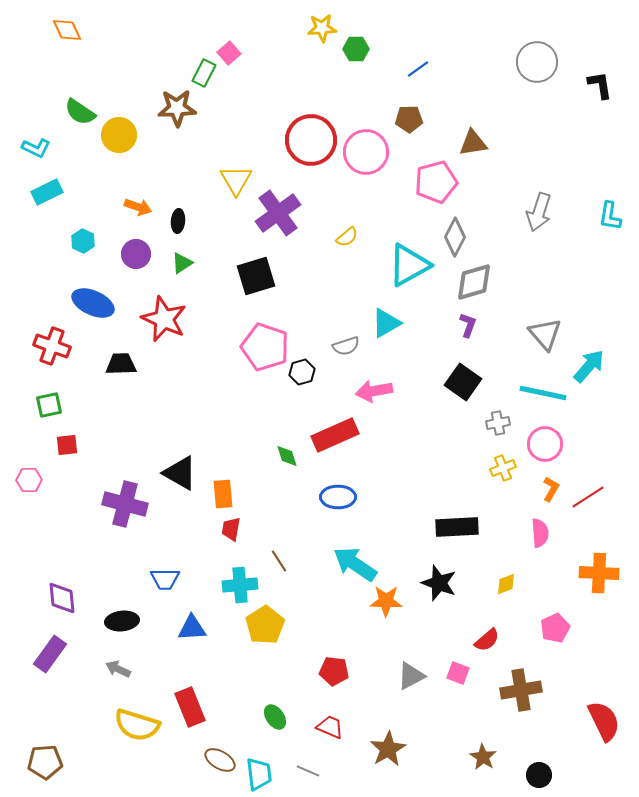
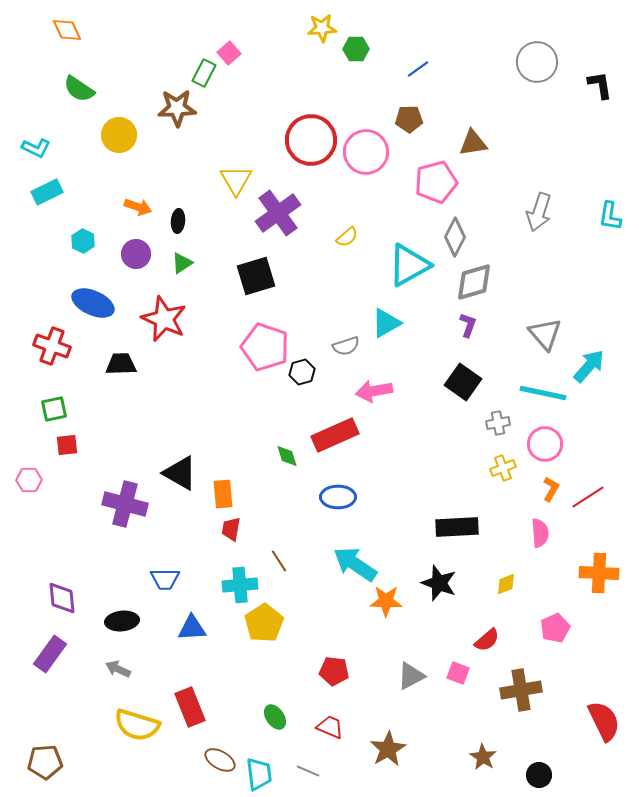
green semicircle at (80, 112): moved 1 px left, 23 px up
green square at (49, 405): moved 5 px right, 4 px down
yellow pentagon at (265, 625): moved 1 px left, 2 px up
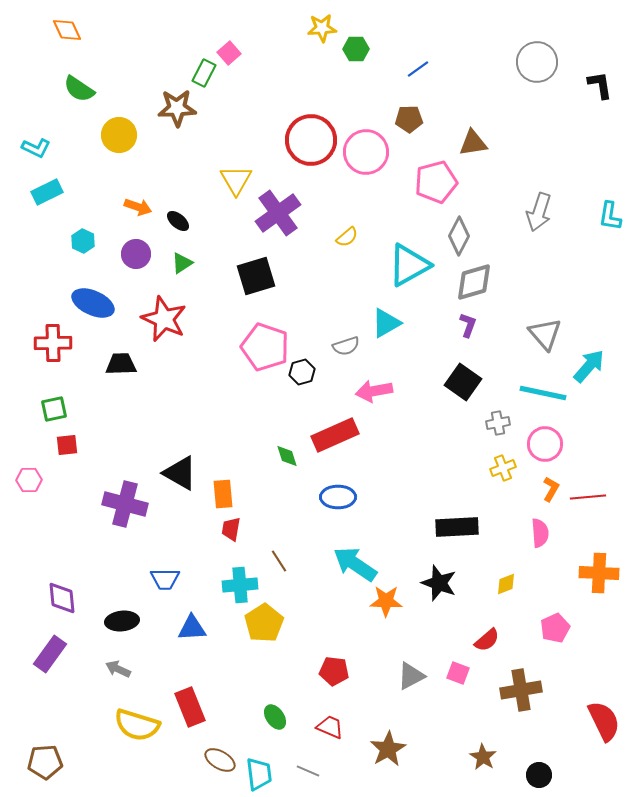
black ellipse at (178, 221): rotated 55 degrees counterclockwise
gray diamond at (455, 237): moved 4 px right, 1 px up
red cross at (52, 346): moved 1 px right, 3 px up; rotated 21 degrees counterclockwise
red line at (588, 497): rotated 28 degrees clockwise
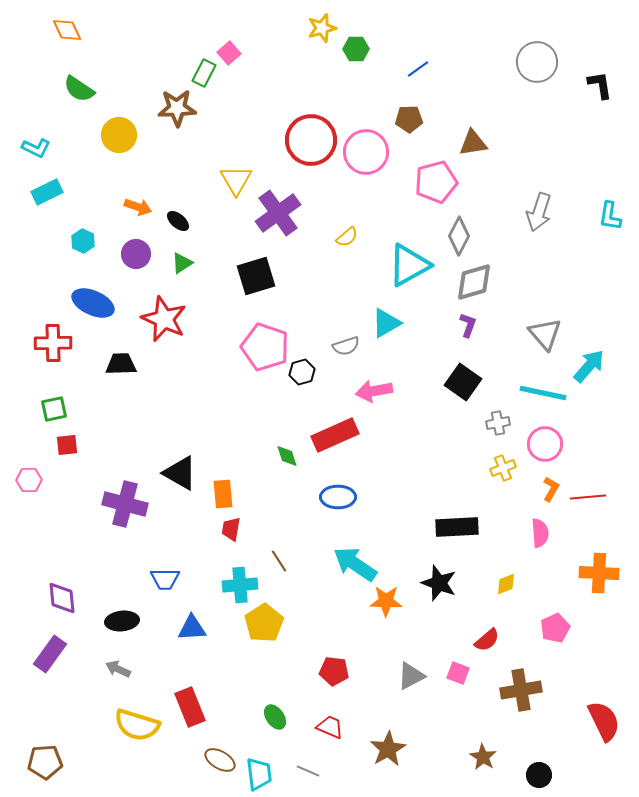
yellow star at (322, 28): rotated 12 degrees counterclockwise
